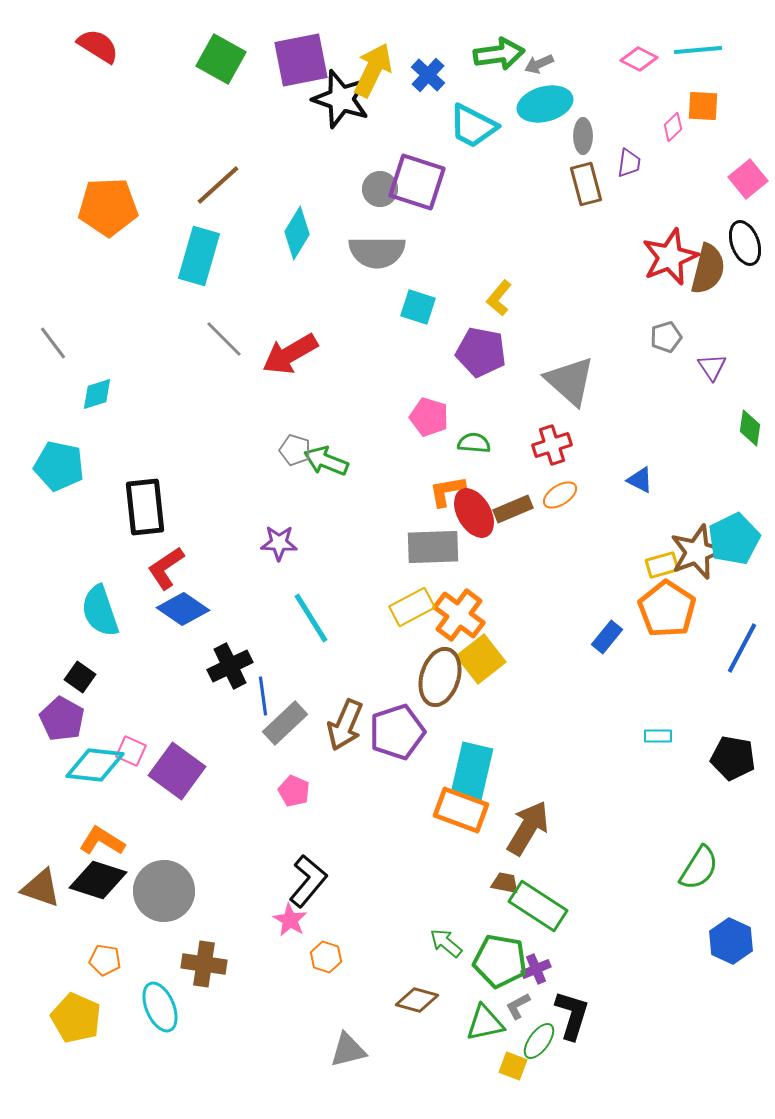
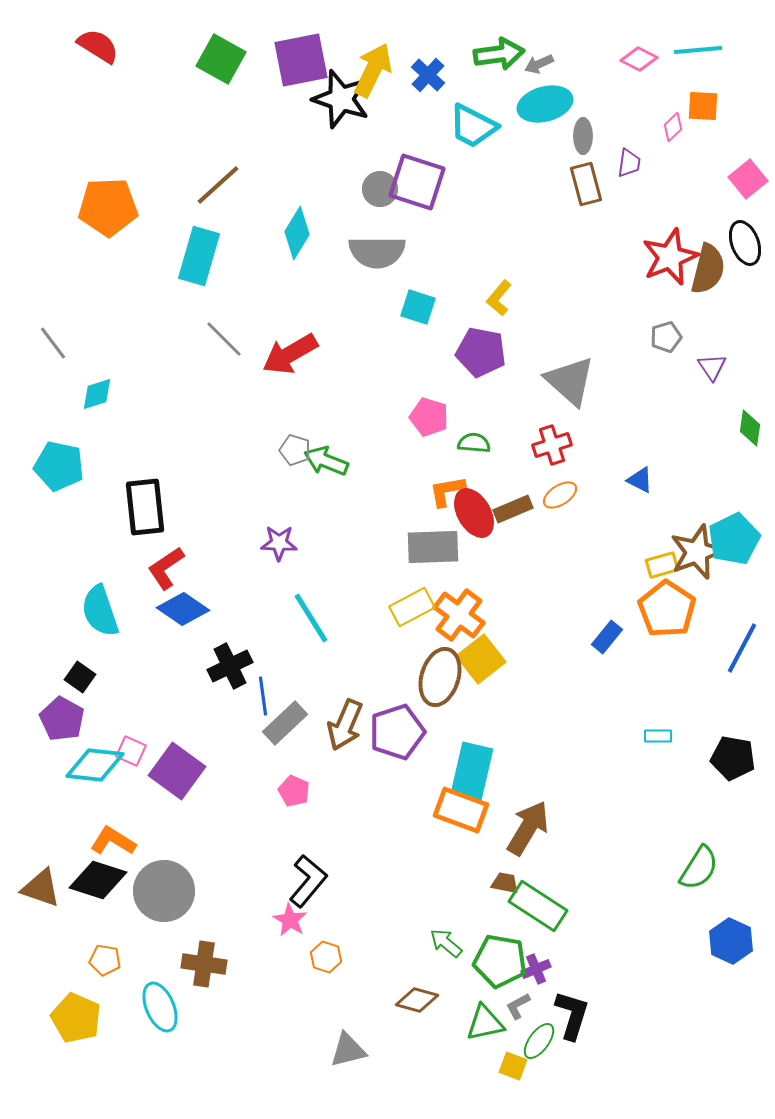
orange L-shape at (102, 841): moved 11 px right
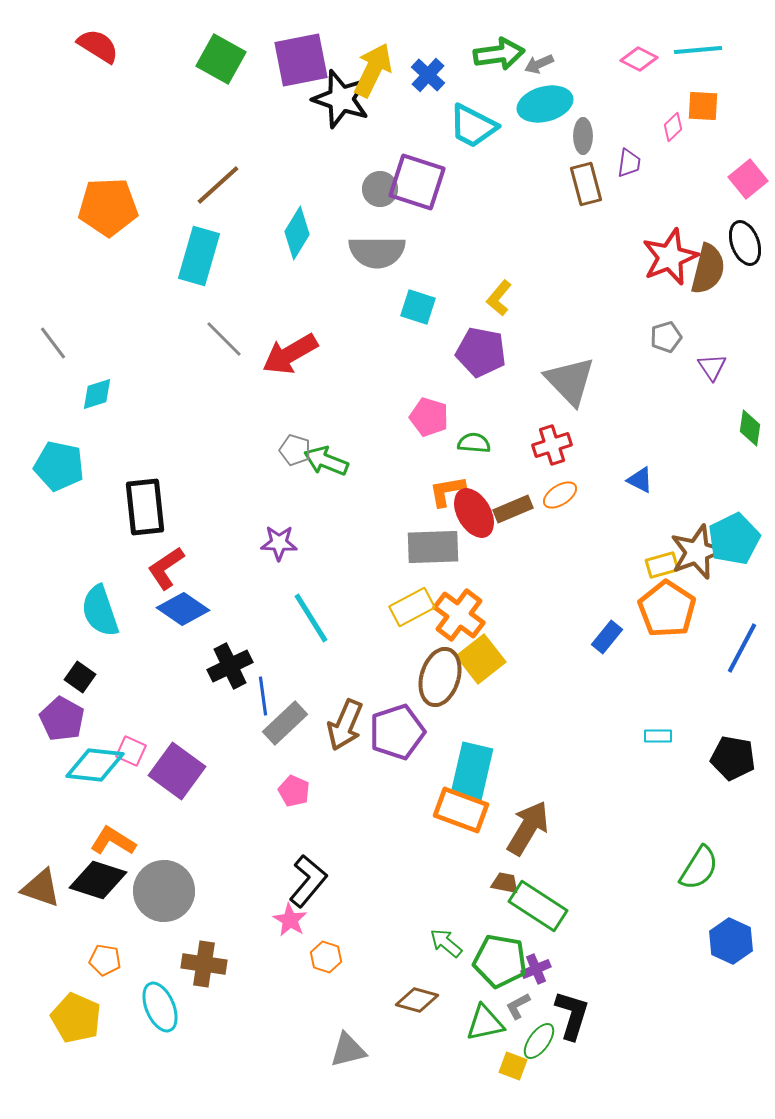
gray triangle at (570, 381): rotated 4 degrees clockwise
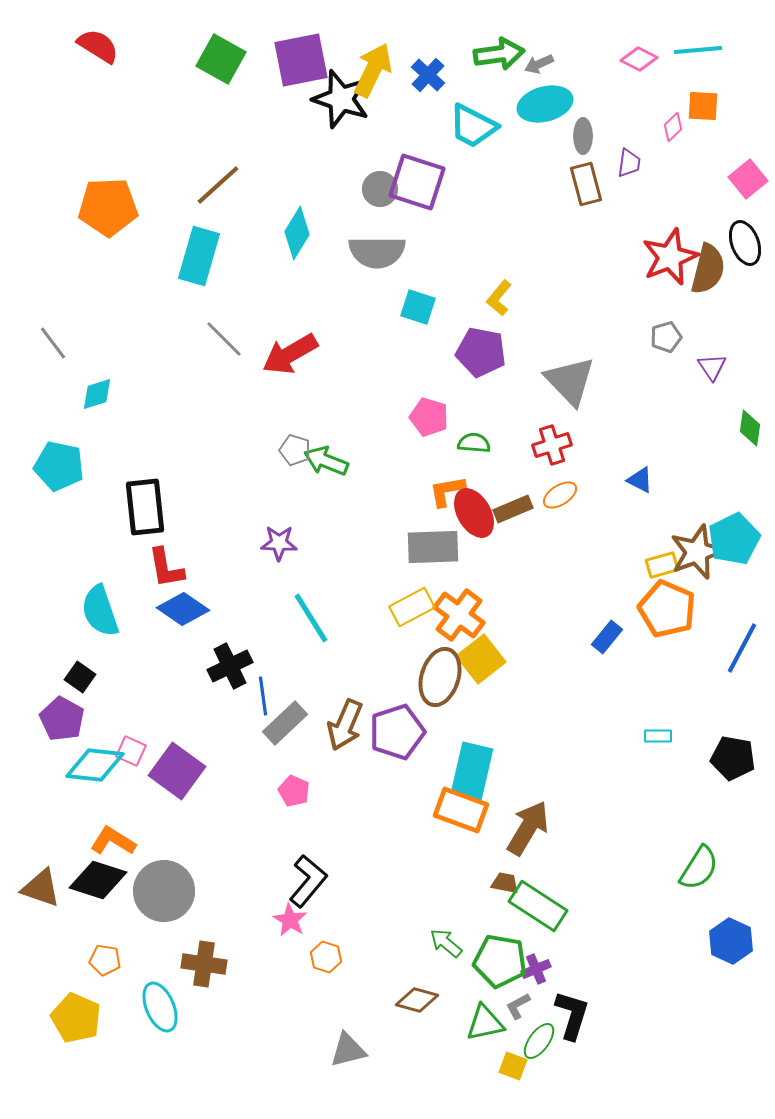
red L-shape at (166, 568): rotated 66 degrees counterclockwise
orange pentagon at (667, 609): rotated 10 degrees counterclockwise
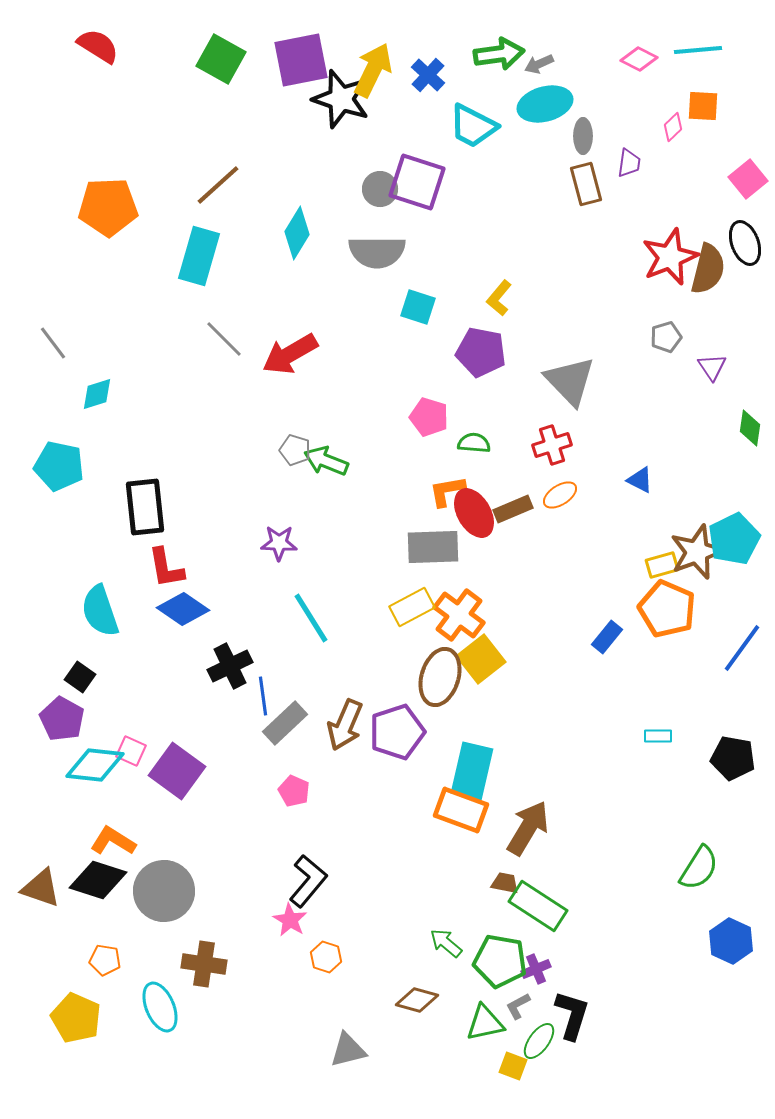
blue line at (742, 648): rotated 8 degrees clockwise
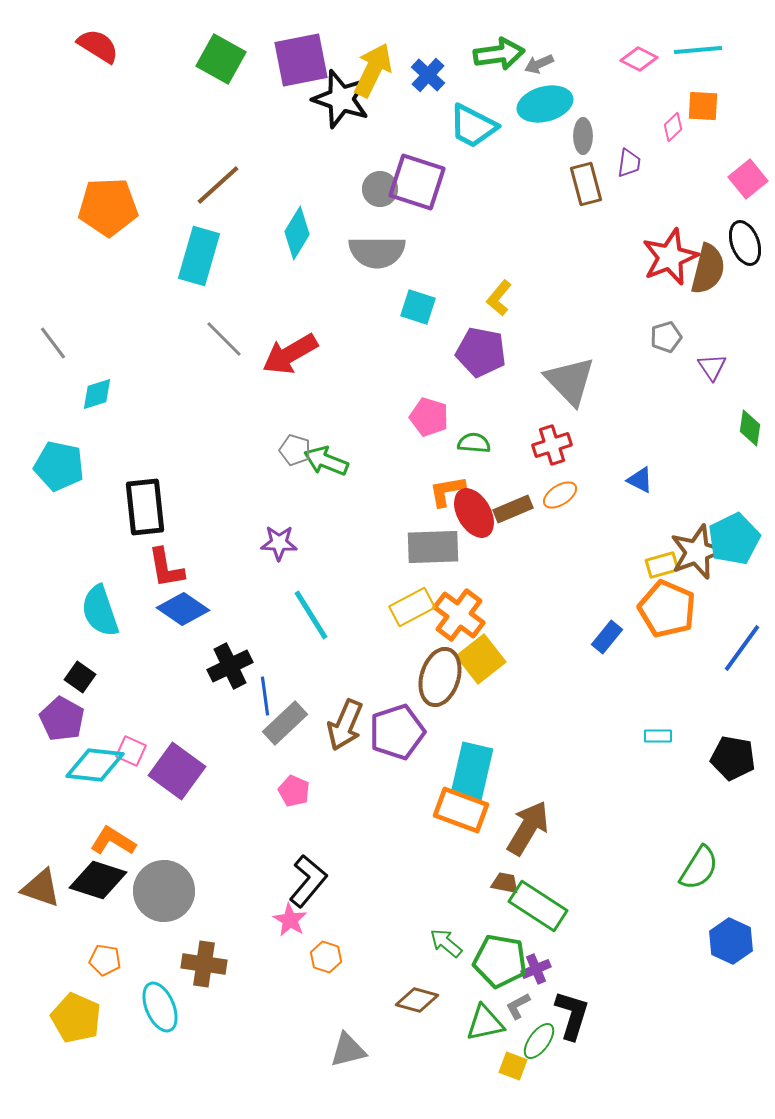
cyan line at (311, 618): moved 3 px up
blue line at (263, 696): moved 2 px right
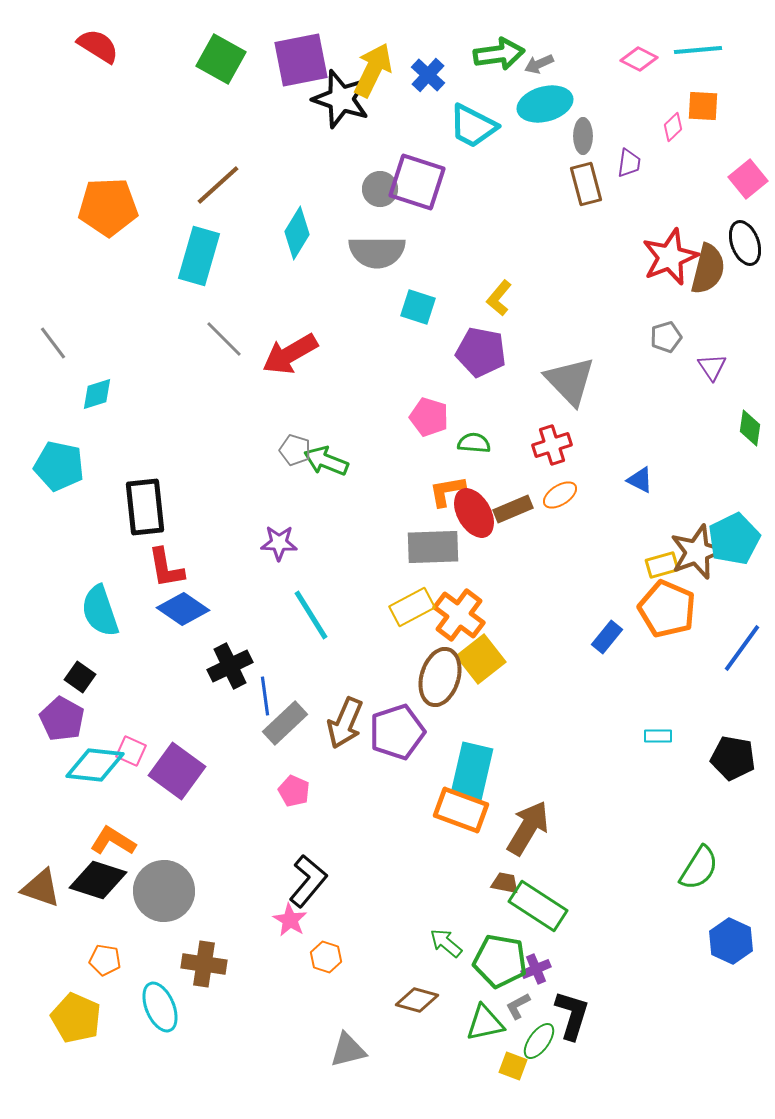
brown arrow at (345, 725): moved 2 px up
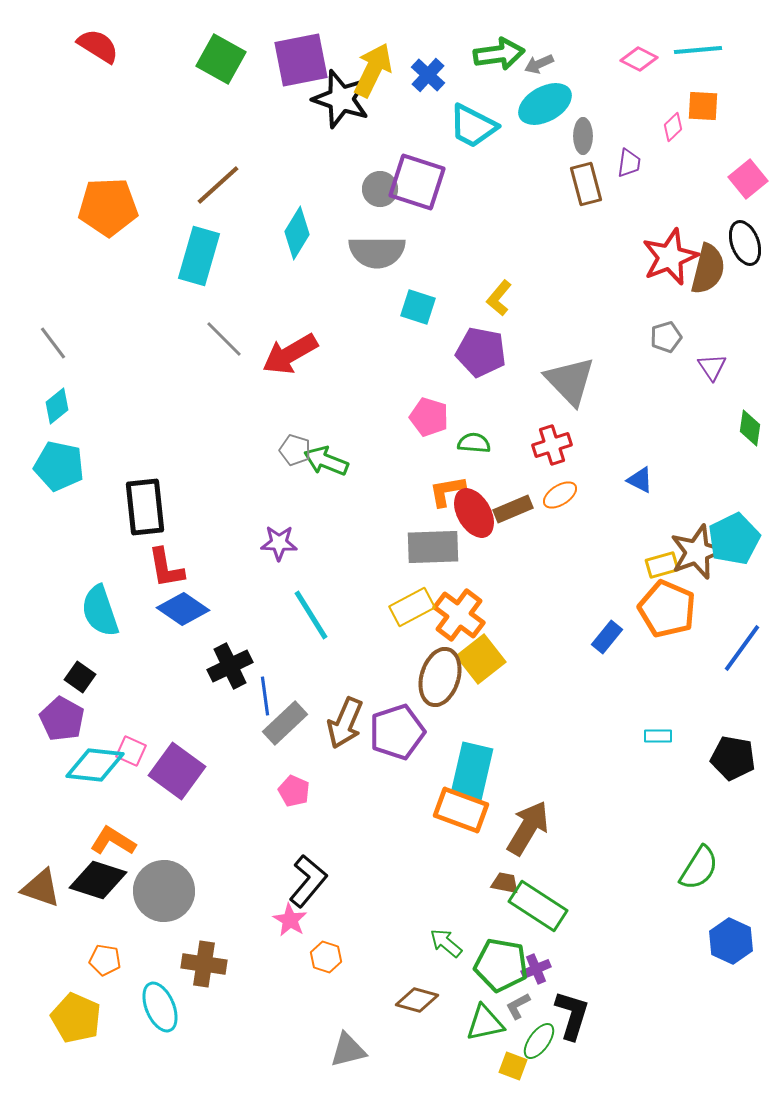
cyan ellipse at (545, 104): rotated 14 degrees counterclockwise
cyan diamond at (97, 394): moved 40 px left, 12 px down; rotated 21 degrees counterclockwise
green pentagon at (500, 961): moved 1 px right, 4 px down
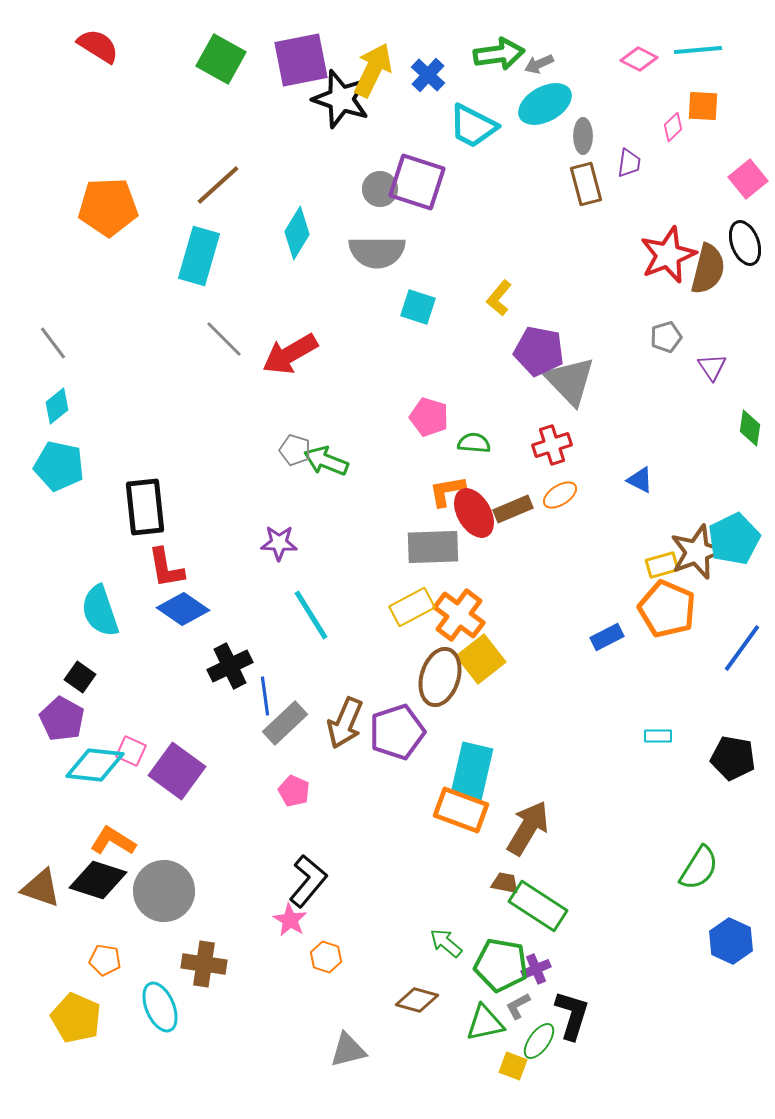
red star at (670, 257): moved 2 px left, 2 px up
purple pentagon at (481, 352): moved 58 px right, 1 px up
blue rectangle at (607, 637): rotated 24 degrees clockwise
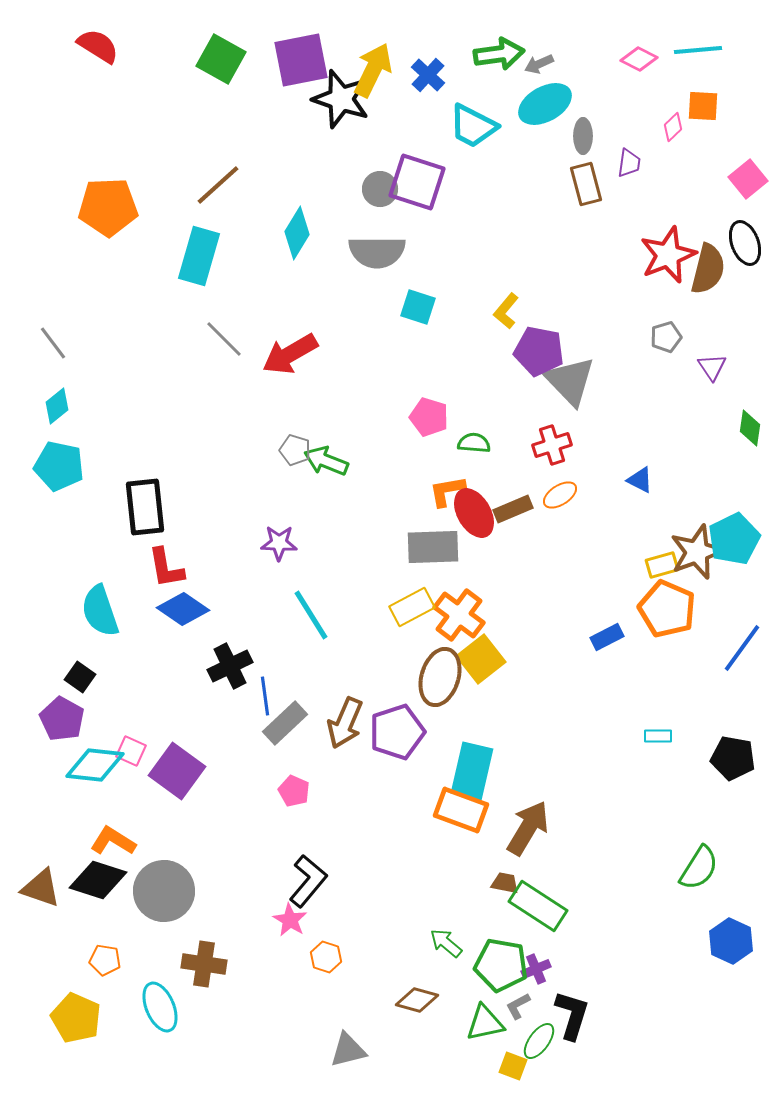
yellow L-shape at (499, 298): moved 7 px right, 13 px down
